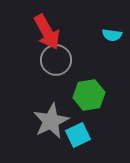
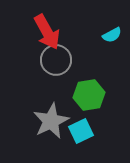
cyan semicircle: rotated 36 degrees counterclockwise
cyan square: moved 3 px right, 4 px up
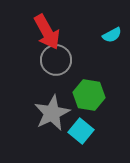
green hexagon: rotated 20 degrees clockwise
gray star: moved 1 px right, 8 px up
cyan square: rotated 25 degrees counterclockwise
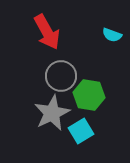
cyan semicircle: rotated 48 degrees clockwise
gray circle: moved 5 px right, 16 px down
cyan square: rotated 20 degrees clockwise
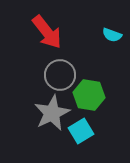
red arrow: rotated 9 degrees counterclockwise
gray circle: moved 1 px left, 1 px up
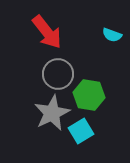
gray circle: moved 2 px left, 1 px up
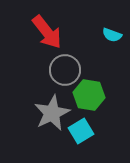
gray circle: moved 7 px right, 4 px up
